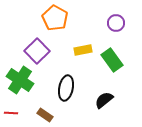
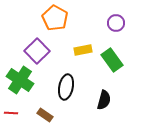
black ellipse: moved 1 px up
black semicircle: rotated 144 degrees clockwise
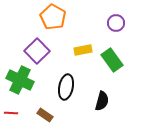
orange pentagon: moved 2 px left, 1 px up
green cross: rotated 8 degrees counterclockwise
black semicircle: moved 2 px left, 1 px down
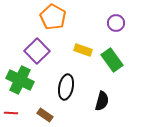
yellow rectangle: rotated 30 degrees clockwise
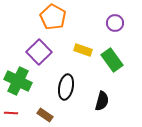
purple circle: moved 1 px left
purple square: moved 2 px right, 1 px down
green cross: moved 2 px left, 1 px down
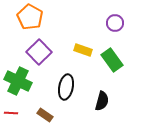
orange pentagon: moved 23 px left
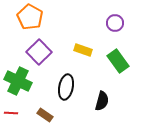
green rectangle: moved 6 px right, 1 px down
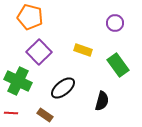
orange pentagon: rotated 15 degrees counterclockwise
green rectangle: moved 4 px down
black ellipse: moved 3 px left, 1 px down; rotated 40 degrees clockwise
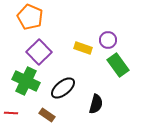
orange pentagon: rotated 10 degrees clockwise
purple circle: moved 7 px left, 17 px down
yellow rectangle: moved 2 px up
green cross: moved 8 px right
black semicircle: moved 6 px left, 3 px down
brown rectangle: moved 2 px right
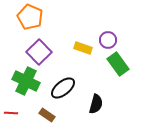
green rectangle: moved 1 px up
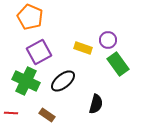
purple square: rotated 15 degrees clockwise
black ellipse: moved 7 px up
